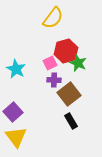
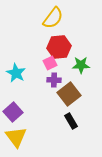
red hexagon: moved 7 px left, 4 px up; rotated 10 degrees clockwise
green star: moved 3 px right, 2 px down; rotated 24 degrees counterclockwise
cyan star: moved 4 px down
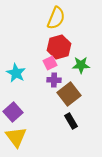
yellow semicircle: moved 3 px right; rotated 15 degrees counterclockwise
red hexagon: rotated 10 degrees counterclockwise
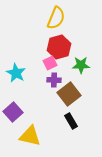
yellow triangle: moved 14 px right, 1 px up; rotated 40 degrees counterclockwise
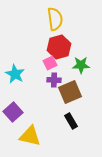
yellow semicircle: moved 1 px left, 1 px down; rotated 30 degrees counterclockwise
cyan star: moved 1 px left, 1 px down
brown square: moved 1 px right, 2 px up; rotated 15 degrees clockwise
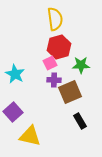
black rectangle: moved 9 px right
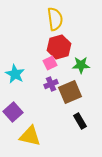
purple cross: moved 3 px left, 4 px down; rotated 24 degrees counterclockwise
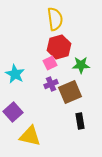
black rectangle: rotated 21 degrees clockwise
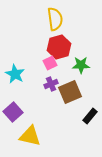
black rectangle: moved 10 px right, 5 px up; rotated 49 degrees clockwise
